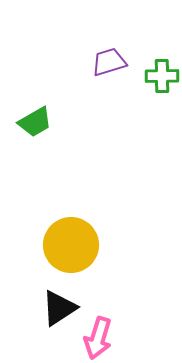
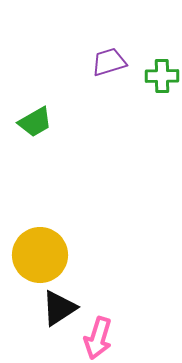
yellow circle: moved 31 px left, 10 px down
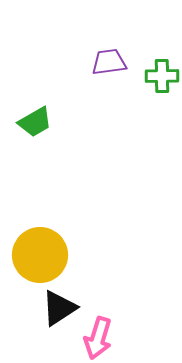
purple trapezoid: rotated 9 degrees clockwise
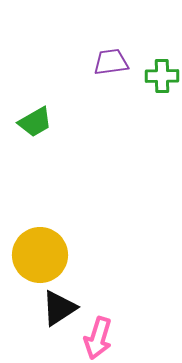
purple trapezoid: moved 2 px right
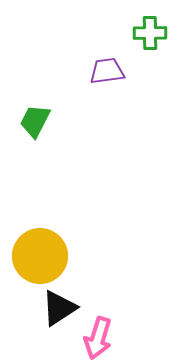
purple trapezoid: moved 4 px left, 9 px down
green cross: moved 12 px left, 43 px up
green trapezoid: moved 1 px up; rotated 147 degrees clockwise
yellow circle: moved 1 px down
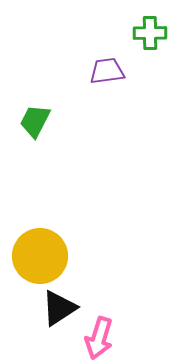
pink arrow: moved 1 px right
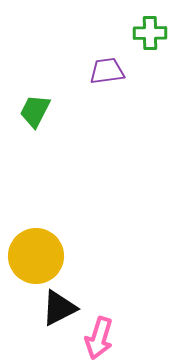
green trapezoid: moved 10 px up
yellow circle: moved 4 px left
black triangle: rotated 6 degrees clockwise
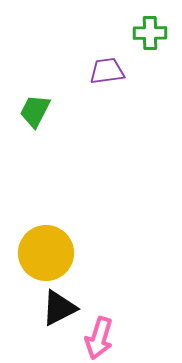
yellow circle: moved 10 px right, 3 px up
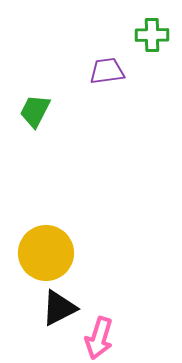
green cross: moved 2 px right, 2 px down
